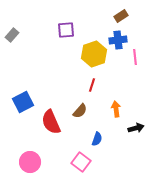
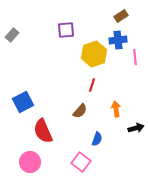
red semicircle: moved 8 px left, 9 px down
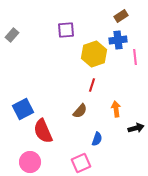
blue square: moved 7 px down
pink square: moved 1 px down; rotated 30 degrees clockwise
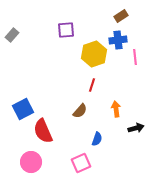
pink circle: moved 1 px right
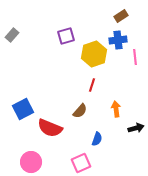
purple square: moved 6 px down; rotated 12 degrees counterclockwise
red semicircle: moved 7 px right, 3 px up; rotated 45 degrees counterclockwise
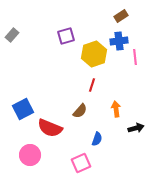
blue cross: moved 1 px right, 1 px down
pink circle: moved 1 px left, 7 px up
